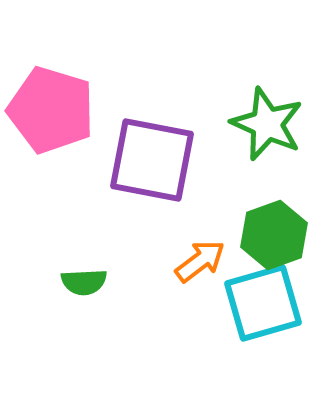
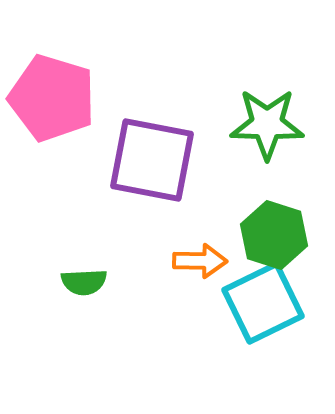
pink pentagon: moved 1 px right, 12 px up
green star: rotated 22 degrees counterclockwise
green hexagon: rotated 22 degrees counterclockwise
orange arrow: rotated 38 degrees clockwise
cyan square: rotated 10 degrees counterclockwise
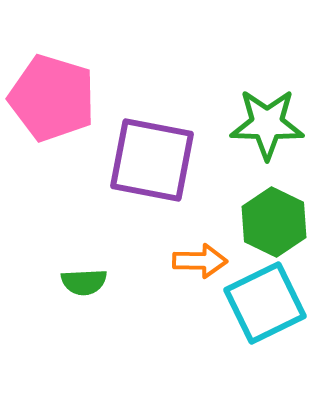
green hexagon: moved 13 px up; rotated 8 degrees clockwise
cyan square: moved 2 px right
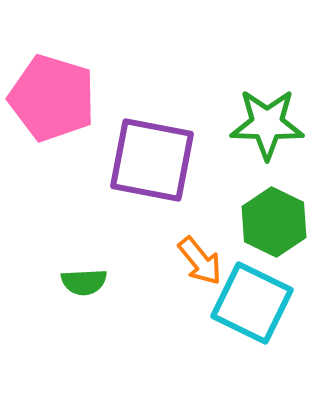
orange arrow: rotated 50 degrees clockwise
cyan square: moved 13 px left; rotated 38 degrees counterclockwise
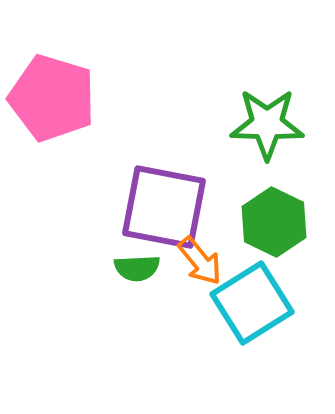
purple square: moved 12 px right, 47 px down
green semicircle: moved 53 px right, 14 px up
cyan square: rotated 32 degrees clockwise
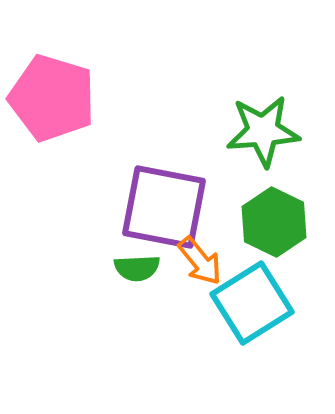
green star: moved 4 px left, 7 px down; rotated 6 degrees counterclockwise
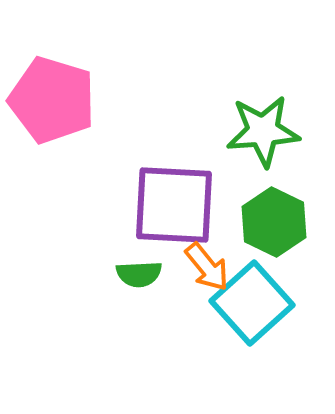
pink pentagon: moved 2 px down
purple square: moved 10 px right, 2 px up; rotated 8 degrees counterclockwise
orange arrow: moved 7 px right, 6 px down
green semicircle: moved 2 px right, 6 px down
cyan square: rotated 10 degrees counterclockwise
